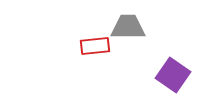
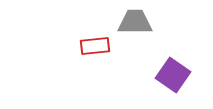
gray trapezoid: moved 7 px right, 5 px up
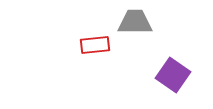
red rectangle: moved 1 px up
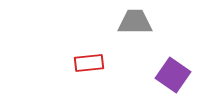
red rectangle: moved 6 px left, 18 px down
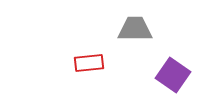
gray trapezoid: moved 7 px down
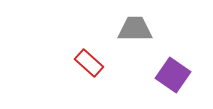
red rectangle: rotated 48 degrees clockwise
